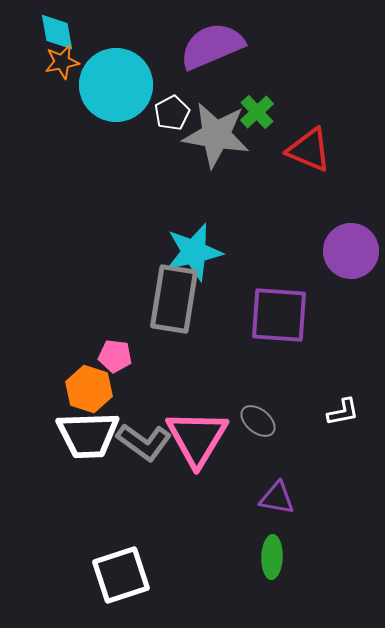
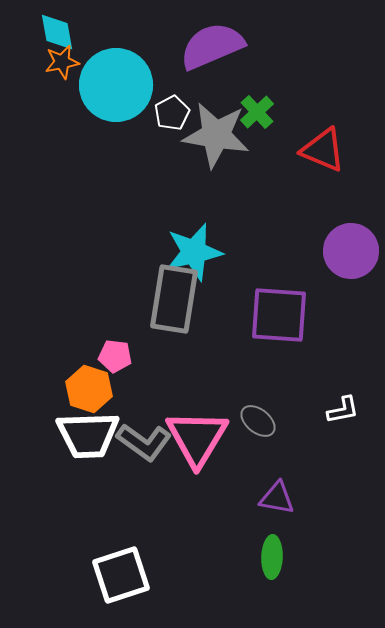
red triangle: moved 14 px right
white L-shape: moved 2 px up
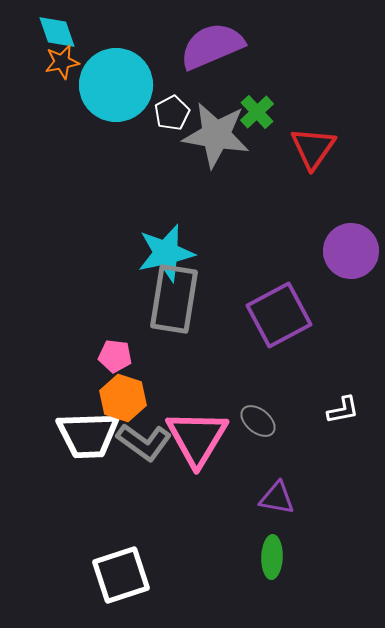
cyan diamond: rotated 9 degrees counterclockwise
red triangle: moved 10 px left, 2 px up; rotated 42 degrees clockwise
cyan star: moved 28 px left, 1 px down
purple square: rotated 32 degrees counterclockwise
orange hexagon: moved 34 px right, 9 px down
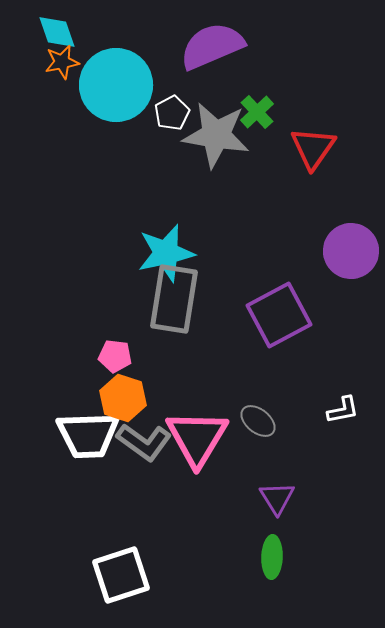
purple triangle: rotated 48 degrees clockwise
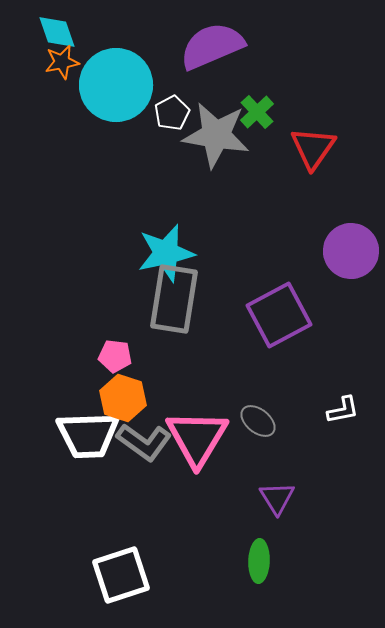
green ellipse: moved 13 px left, 4 px down
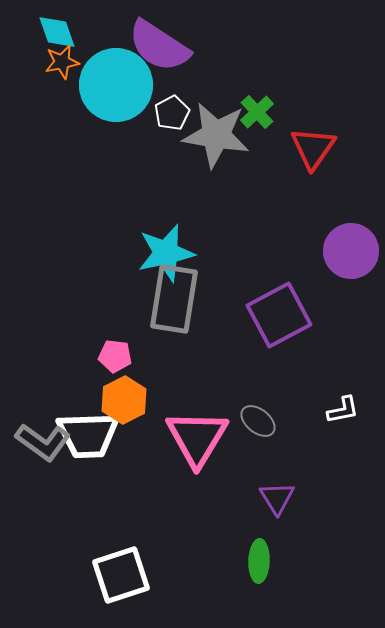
purple semicircle: moved 53 px left; rotated 124 degrees counterclockwise
orange hexagon: moved 1 px right, 2 px down; rotated 15 degrees clockwise
gray L-shape: moved 101 px left
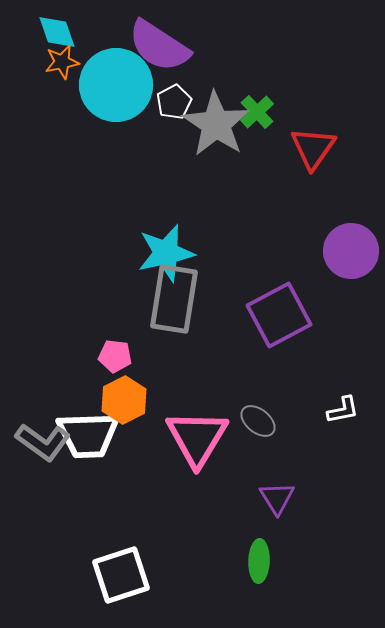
white pentagon: moved 2 px right, 11 px up
gray star: moved 11 px up; rotated 24 degrees clockwise
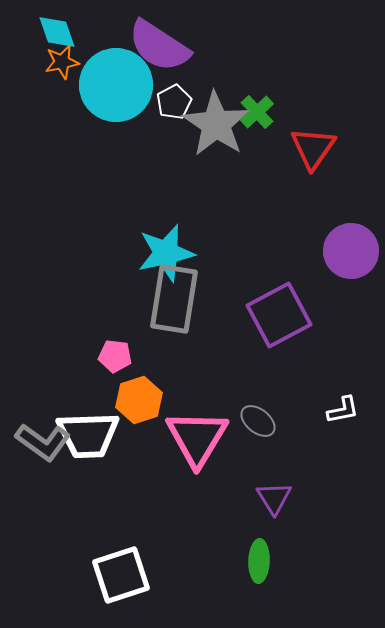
orange hexagon: moved 15 px right; rotated 9 degrees clockwise
purple triangle: moved 3 px left
